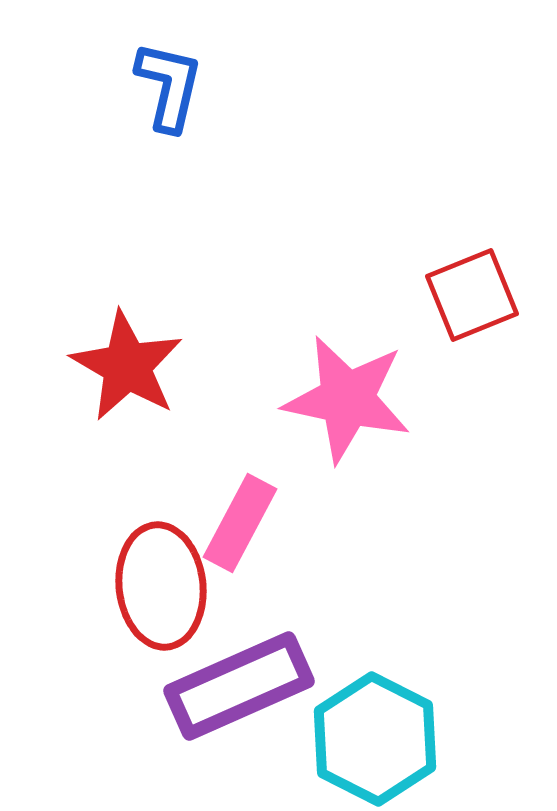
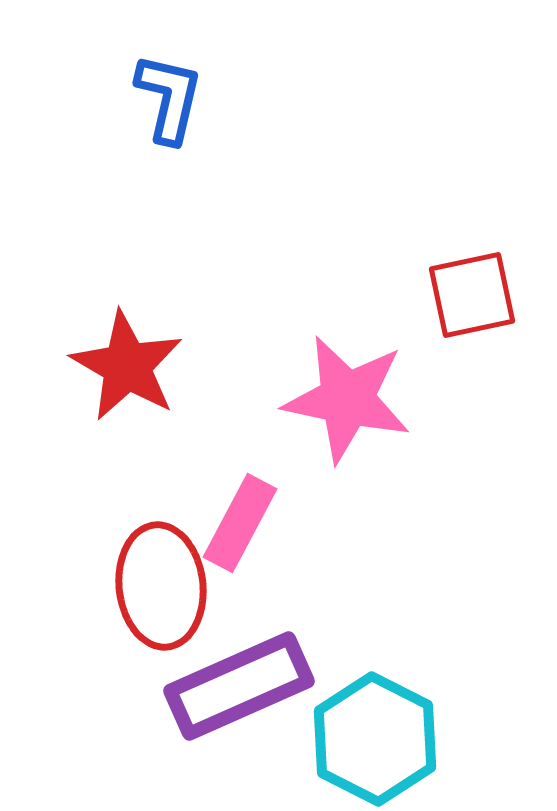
blue L-shape: moved 12 px down
red square: rotated 10 degrees clockwise
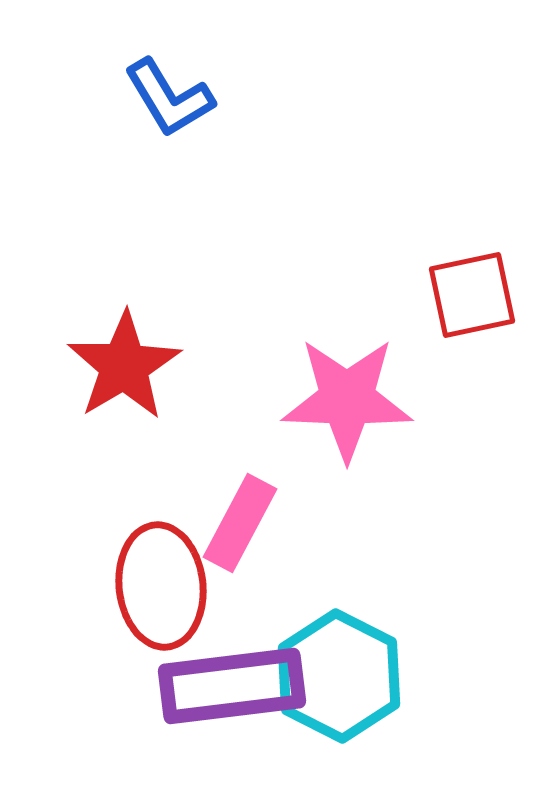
blue L-shape: rotated 136 degrees clockwise
red star: moved 3 px left; rotated 11 degrees clockwise
pink star: rotated 10 degrees counterclockwise
purple rectangle: moved 7 px left; rotated 17 degrees clockwise
cyan hexagon: moved 36 px left, 63 px up
